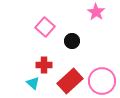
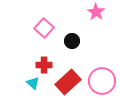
pink square: moved 1 px left, 1 px down
red rectangle: moved 2 px left, 1 px down
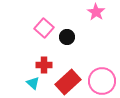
black circle: moved 5 px left, 4 px up
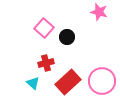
pink star: moved 3 px right; rotated 18 degrees counterclockwise
red cross: moved 2 px right, 2 px up; rotated 14 degrees counterclockwise
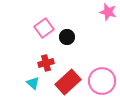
pink star: moved 9 px right
pink square: rotated 12 degrees clockwise
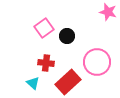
black circle: moved 1 px up
red cross: rotated 21 degrees clockwise
pink circle: moved 5 px left, 19 px up
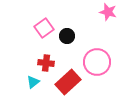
cyan triangle: moved 1 px up; rotated 40 degrees clockwise
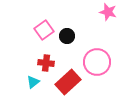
pink square: moved 2 px down
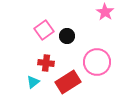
pink star: moved 3 px left; rotated 18 degrees clockwise
red rectangle: rotated 10 degrees clockwise
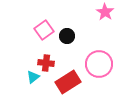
pink circle: moved 2 px right, 2 px down
cyan triangle: moved 5 px up
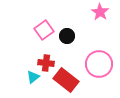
pink star: moved 5 px left
red rectangle: moved 2 px left, 2 px up; rotated 70 degrees clockwise
